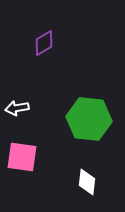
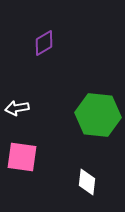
green hexagon: moved 9 px right, 4 px up
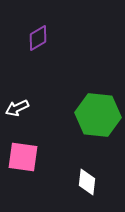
purple diamond: moved 6 px left, 5 px up
white arrow: rotated 15 degrees counterclockwise
pink square: moved 1 px right
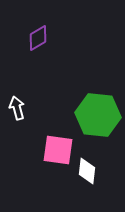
white arrow: rotated 100 degrees clockwise
pink square: moved 35 px right, 7 px up
white diamond: moved 11 px up
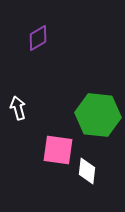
white arrow: moved 1 px right
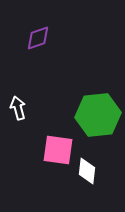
purple diamond: rotated 12 degrees clockwise
green hexagon: rotated 12 degrees counterclockwise
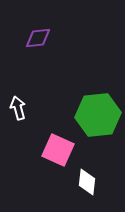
purple diamond: rotated 12 degrees clockwise
pink square: rotated 16 degrees clockwise
white diamond: moved 11 px down
